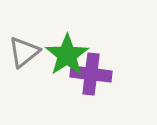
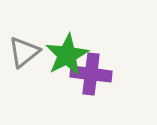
green star: rotated 6 degrees clockwise
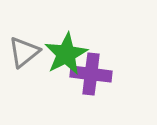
green star: moved 1 px left, 1 px up
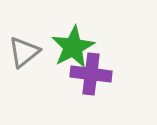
green star: moved 7 px right, 7 px up
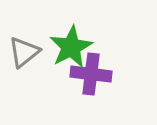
green star: moved 2 px left
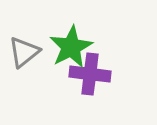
purple cross: moved 1 px left
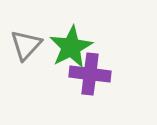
gray triangle: moved 2 px right, 7 px up; rotated 8 degrees counterclockwise
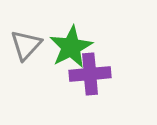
purple cross: rotated 12 degrees counterclockwise
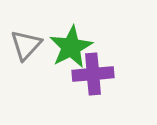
purple cross: moved 3 px right
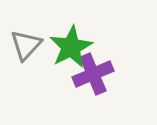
purple cross: rotated 18 degrees counterclockwise
